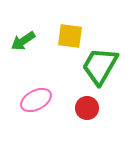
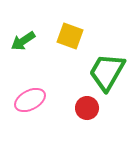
yellow square: rotated 12 degrees clockwise
green trapezoid: moved 7 px right, 6 px down
pink ellipse: moved 6 px left
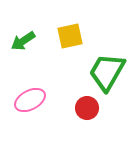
yellow square: rotated 32 degrees counterclockwise
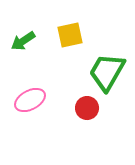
yellow square: moved 1 px up
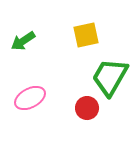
yellow square: moved 16 px right
green trapezoid: moved 3 px right, 5 px down
pink ellipse: moved 2 px up
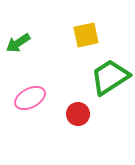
green arrow: moved 5 px left, 2 px down
green trapezoid: rotated 27 degrees clockwise
red circle: moved 9 px left, 6 px down
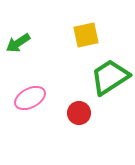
red circle: moved 1 px right, 1 px up
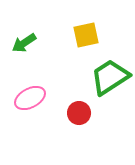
green arrow: moved 6 px right
